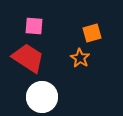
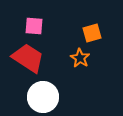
white circle: moved 1 px right
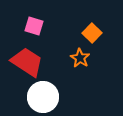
pink square: rotated 12 degrees clockwise
orange square: rotated 30 degrees counterclockwise
red trapezoid: moved 1 px left, 4 px down
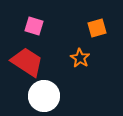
orange square: moved 5 px right, 5 px up; rotated 30 degrees clockwise
white circle: moved 1 px right, 1 px up
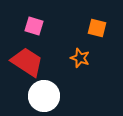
orange square: rotated 30 degrees clockwise
orange star: rotated 12 degrees counterclockwise
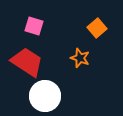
orange square: rotated 36 degrees clockwise
white circle: moved 1 px right
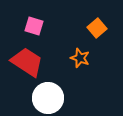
white circle: moved 3 px right, 2 px down
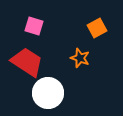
orange square: rotated 12 degrees clockwise
white circle: moved 5 px up
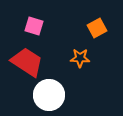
orange star: rotated 18 degrees counterclockwise
white circle: moved 1 px right, 2 px down
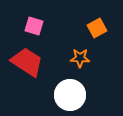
white circle: moved 21 px right
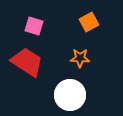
orange square: moved 8 px left, 6 px up
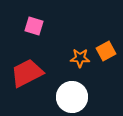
orange square: moved 17 px right, 29 px down
red trapezoid: moved 11 px down; rotated 60 degrees counterclockwise
white circle: moved 2 px right, 2 px down
